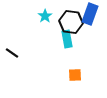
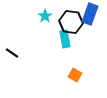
cyan rectangle: moved 2 px left
orange square: rotated 32 degrees clockwise
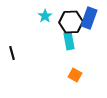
blue rectangle: moved 1 px left, 4 px down
black hexagon: rotated 10 degrees counterclockwise
cyan rectangle: moved 4 px right, 2 px down
black line: rotated 40 degrees clockwise
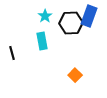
blue rectangle: moved 2 px up
black hexagon: moved 1 px down
cyan rectangle: moved 27 px left
orange square: rotated 16 degrees clockwise
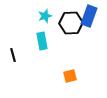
cyan star: rotated 16 degrees clockwise
black line: moved 1 px right, 2 px down
orange square: moved 5 px left, 1 px down; rotated 32 degrees clockwise
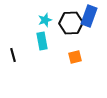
cyan star: moved 4 px down
orange square: moved 5 px right, 19 px up
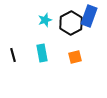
black hexagon: rotated 25 degrees counterclockwise
cyan rectangle: moved 12 px down
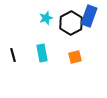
cyan star: moved 1 px right, 2 px up
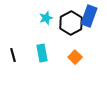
orange square: rotated 32 degrees counterclockwise
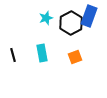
orange square: rotated 24 degrees clockwise
